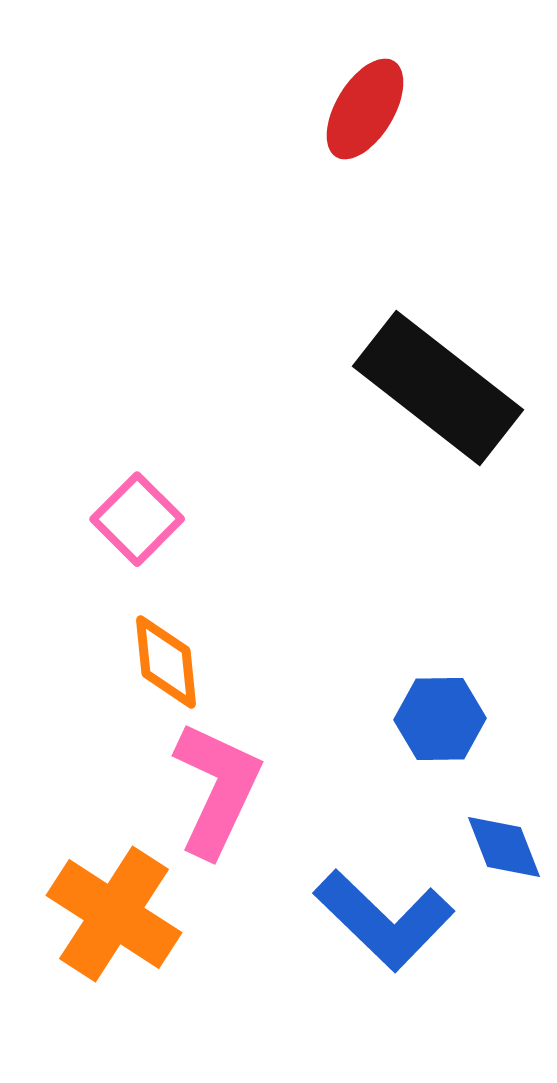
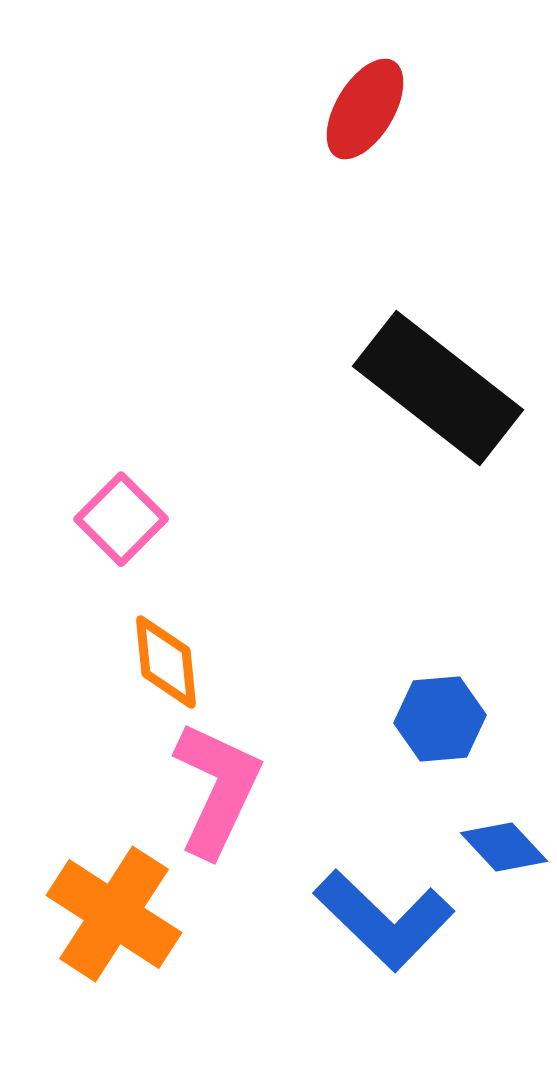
pink square: moved 16 px left
blue hexagon: rotated 4 degrees counterclockwise
blue diamond: rotated 22 degrees counterclockwise
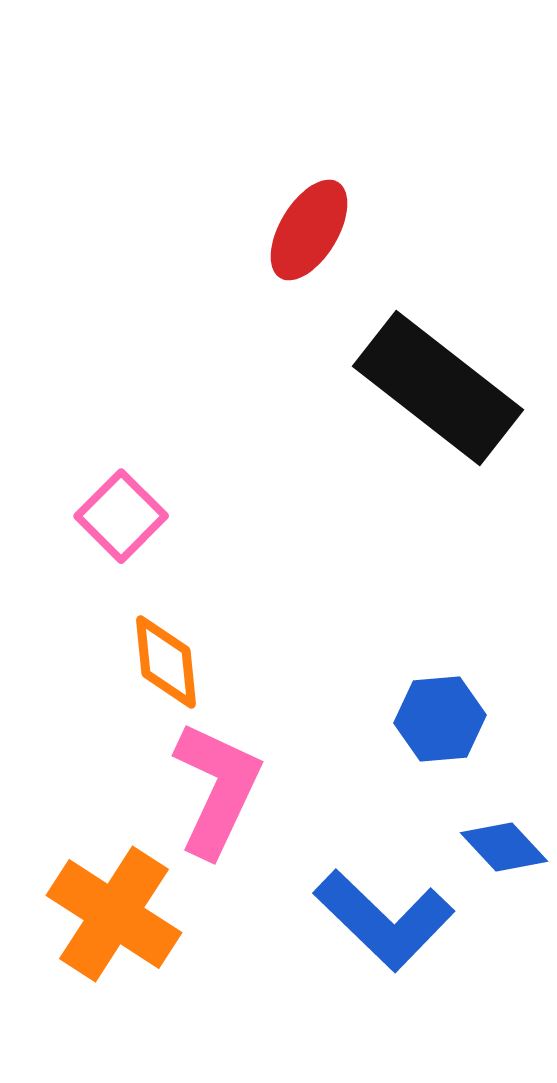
red ellipse: moved 56 px left, 121 px down
pink square: moved 3 px up
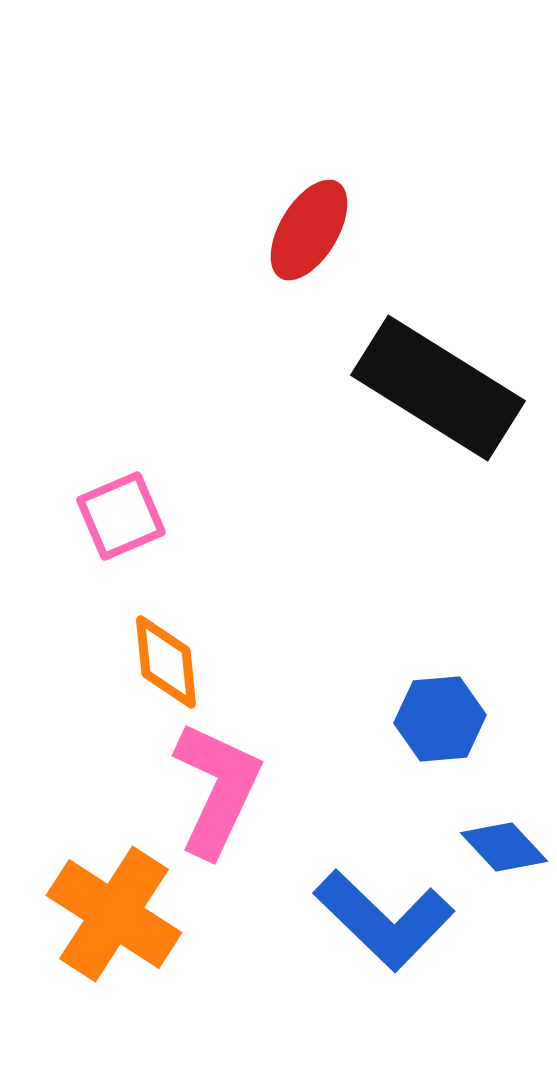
black rectangle: rotated 6 degrees counterclockwise
pink square: rotated 22 degrees clockwise
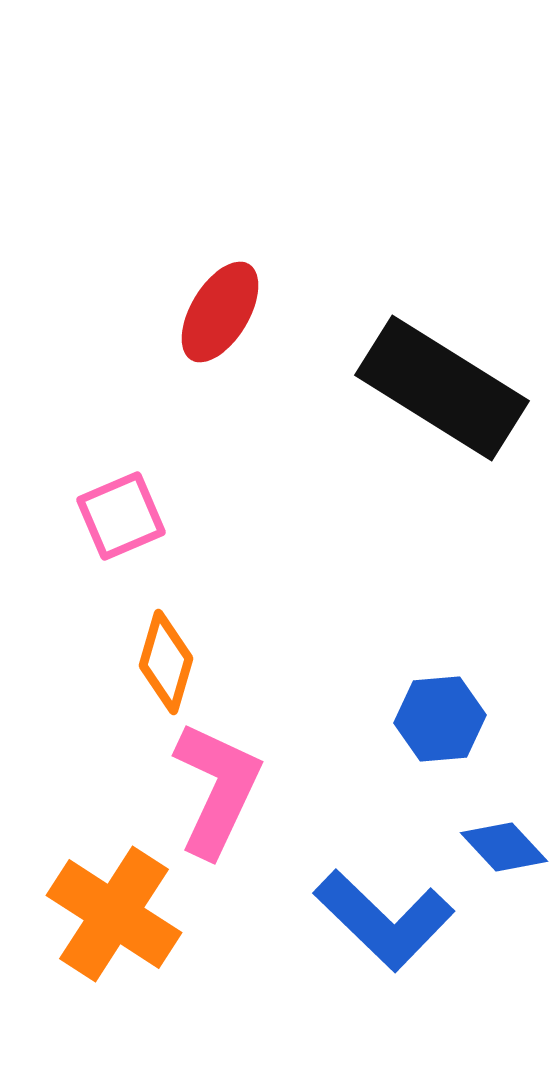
red ellipse: moved 89 px left, 82 px down
black rectangle: moved 4 px right
orange diamond: rotated 22 degrees clockwise
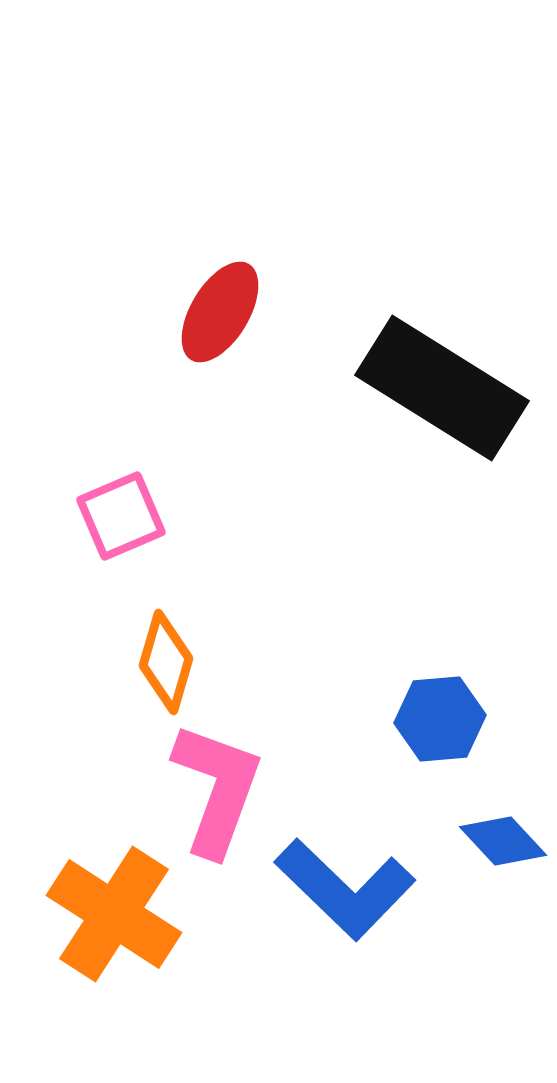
pink L-shape: rotated 5 degrees counterclockwise
blue diamond: moved 1 px left, 6 px up
blue L-shape: moved 39 px left, 31 px up
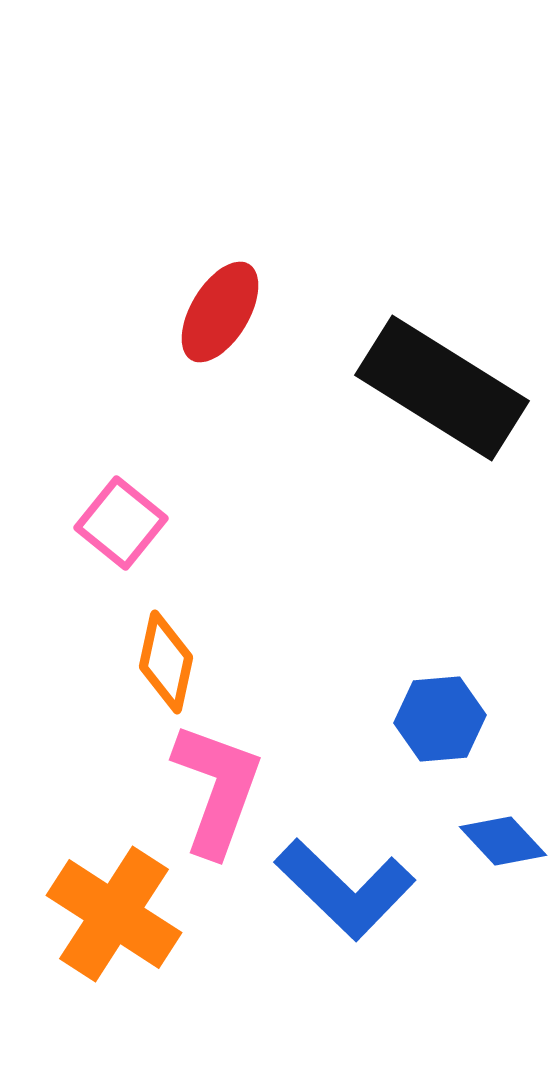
pink square: moved 7 px down; rotated 28 degrees counterclockwise
orange diamond: rotated 4 degrees counterclockwise
